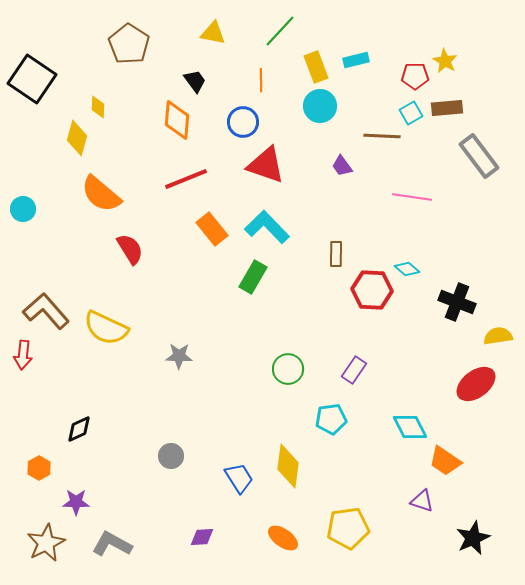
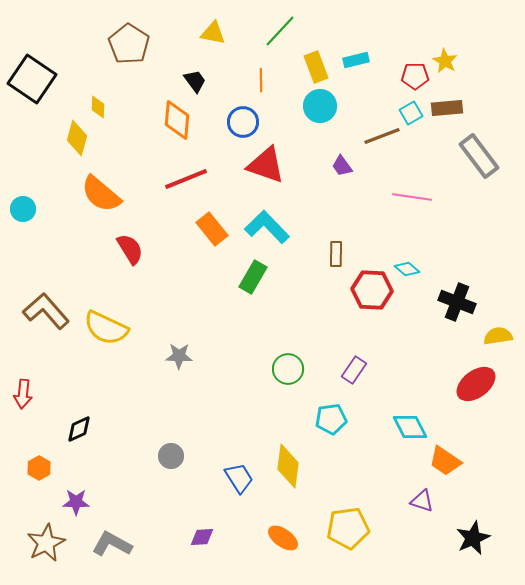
brown line at (382, 136): rotated 24 degrees counterclockwise
red arrow at (23, 355): moved 39 px down
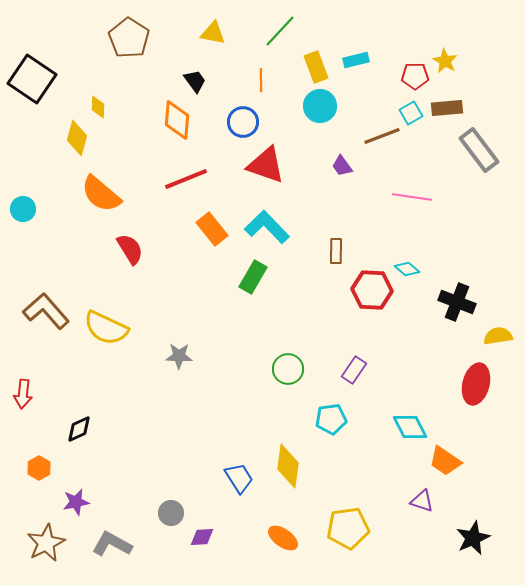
brown pentagon at (129, 44): moved 6 px up
gray rectangle at (479, 156): moved 6 px up
brown rectangle at (336, 254): moved 3 px up
red ellipse at (476, 384): rotated 39 degrees counterclockwise
gray circle at (171, 456): moved 57 px down
purple star at (76, 502): rotated 12 degrees counterclockwise
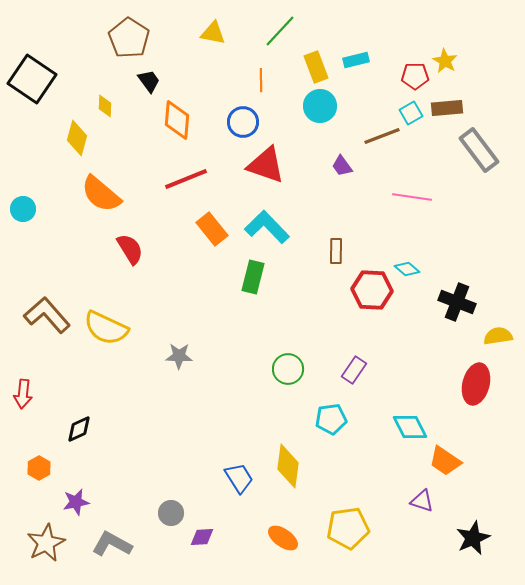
black trapezoid at (195, 81): moved 46 px left
yellow diamond at (98, 107): moved 7 px right, 1 px up
green rectangle at (253, 277): rotated 16 degrees counterclockwise
brown L-shape at (46, 311): moved 1 px right, 4 px down
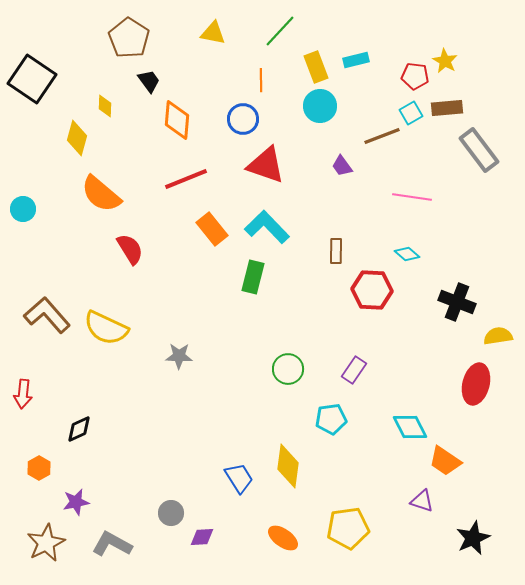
red pentagon at (415, 76): rotated 8 degrees clockwise
blue circle at (243, 122): moved 3 px up
cyan diamond at (407, 269): moved 15 px up
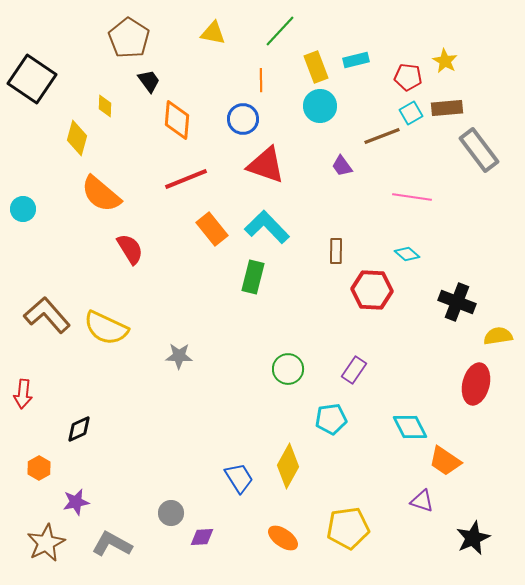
red pentagon at (415, 76): moved 7 px left, 1 px down
yellow diamond at (288, 466): rotated 21 degrees clockwise
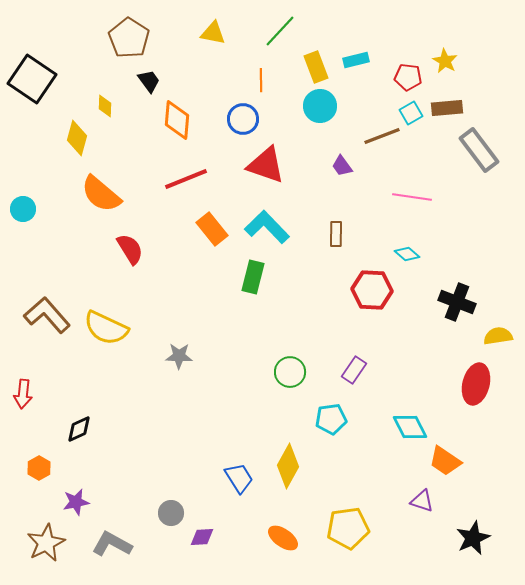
brown rectangle at (336, 251): moved 17 px up
green circle at (288, 369): moved 2 px right, 3 px down
